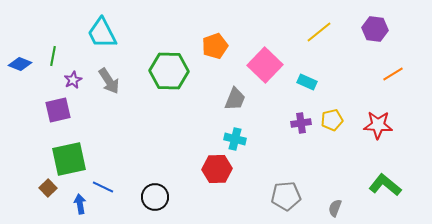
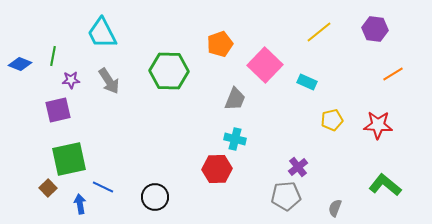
orange pentagon: moved 5 px right, 2 px up
purple star: moved 2 px left; rotated 24 degrees clockwise
purple cross: moved 3 px left, 44 px down; rotated 30 degrees counterclockwise
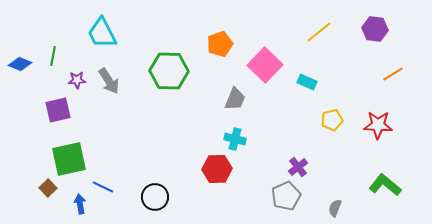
purple star: moved 6 px right
gray pentagon: rotated 20 degrees counterclockwise
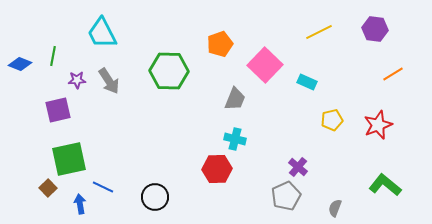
yellow line: rotated 12 degrees clockwise
red star: rotated 24 degrees counterclockwise
purple cross: rotated 12 degrees counterclockwise
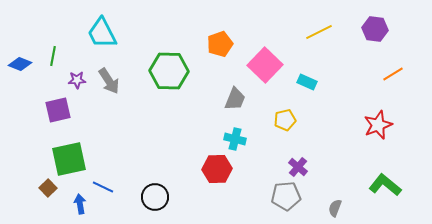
yellow pentagon: moved 47 px left
gray pentagon: rotated 20 degrees clockwise
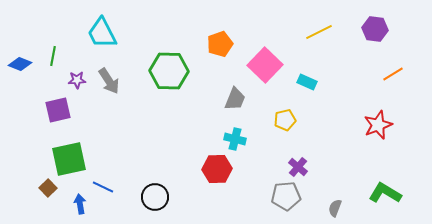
green L-shape: moved 8 px down; rotated 8 degrees counterclockwise
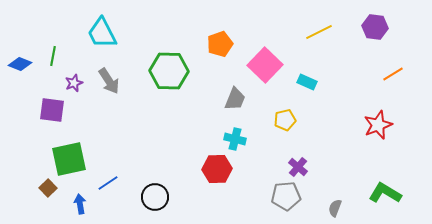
purple hexagon: moved 2 px up
purple star: moved 3 px left, 3 px down; rotated 18 degrees counterclockwise
purple square: moved 6 px left; rotated 20 degrees clockwise
blue line: moved 5 px right, 4 px up; rotated 60 degrees counterclockwise
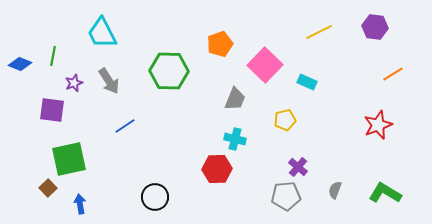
blue line: moved 17 px right, 57 px up
gray semicircle: moved 18 px up
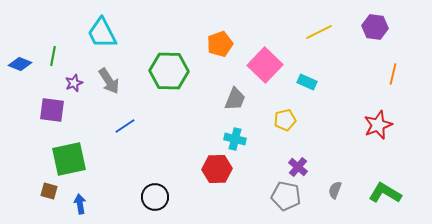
orange line: rotated 45 degrees counterclockwise
brown square: moved 1 px right, 3 px down; rotated 30 degrees counterclockwise
gray pentagon: rotated 16 degrees clockwise
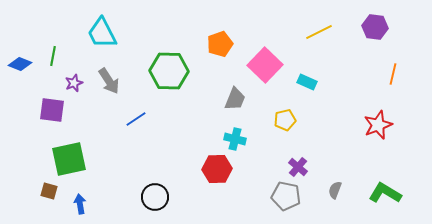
blue line: moved 11 px right, 7 px up
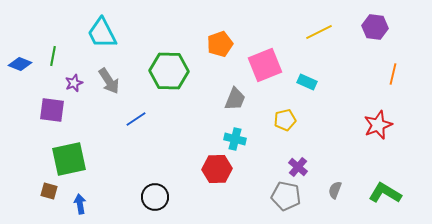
pink square: rotated 24 degrees clockwise
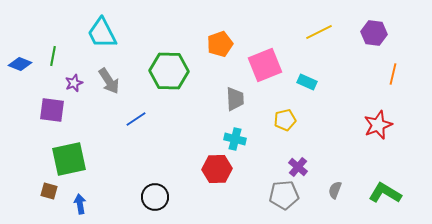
purple hexagon: moved 1 px left, 6 px down
gray trapezoid: rotated 25 degrees counterclockwise
gray pentagon: moved 2 px left, 1 px up; rotated 16 degrees counterclockwise
